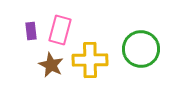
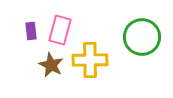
green circle: moved 1 px right, 12 px up
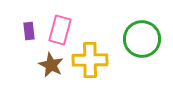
purple rectangle: moved 2 px left
green circle: moved 2 px down
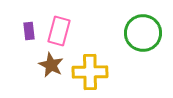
pink rectangle: moved 1 px left, 1 px down
green circle: moved 1 px right, 6 px up
yellow cross: moved 12 px down
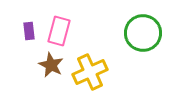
yellow cross: rotated 24 degrees counterclockwise
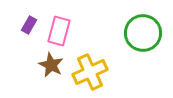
purple rectangle: moved 6 px up; rotated 36 degrees clockwise
